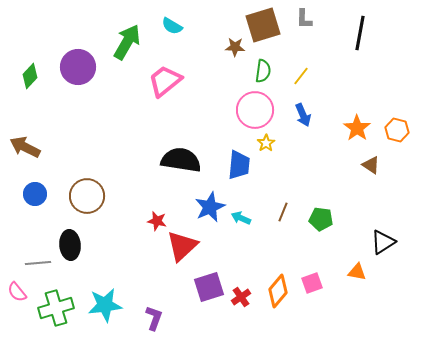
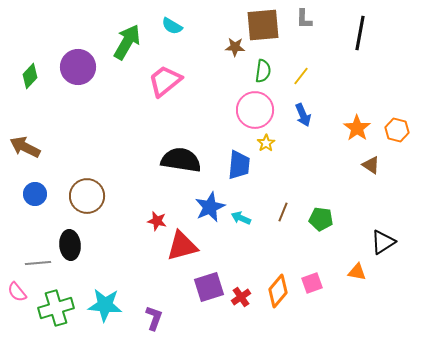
brown square: rotated 12 degrees clockwise
red triangle: rotated 28 degrees clockwise
cyan star: rotated 12 degrees clockwise
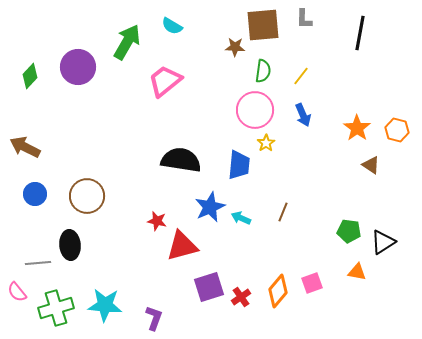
green pentagon: moved 28 px right, 12 px down
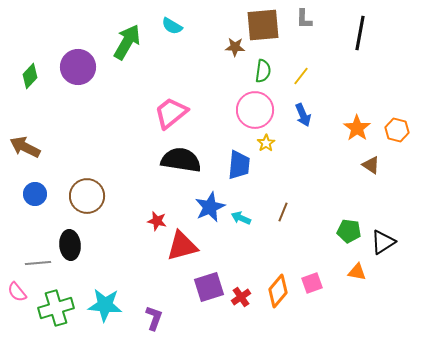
pink trapezoid: moved 6 px right, 32 px down
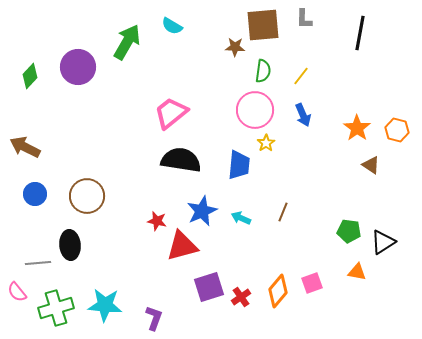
blue star: moved 8 px left, 4 px down
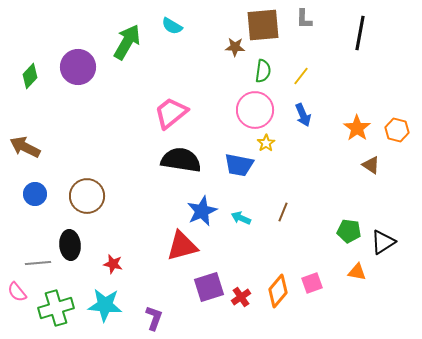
blue trapezoid: rotated 96 degrees clockwise
red star: moved 44 px left, 43 px down
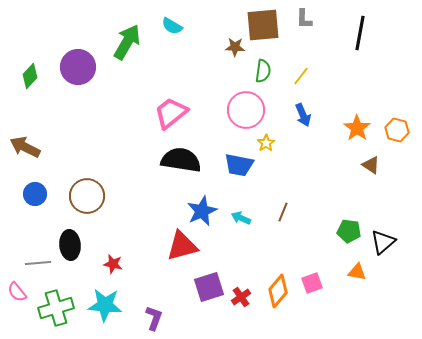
pink circle: moved 9 px left
black triangle: rotated 8 degrees counterclockwise
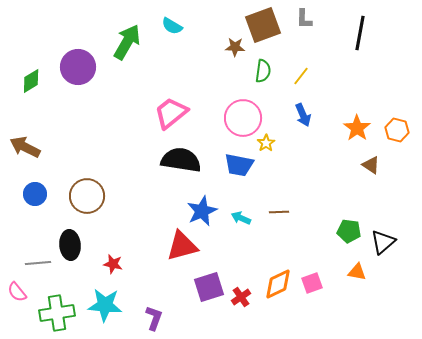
brown square: rotated 15 degrees counterclockwise
green diamond: moved 1 px right, 5 px down; rotated 15 degrees clockwise
pink circle: moved 3 px left, 8 px down
brown line: moved 4 px left; rotated 66 degrees clockwise
orange diamond: moved 7 px up; rotated 24 degrees clockwise
green cross: moved 1 px right, 5 px down; rotated 8 degrees clockwise
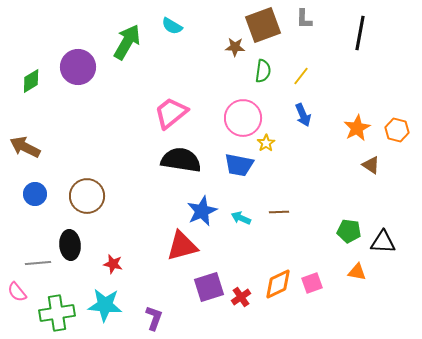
orange star: rotated 8 degrees clockwise
black triangle: rotated 44 degrees clockwise
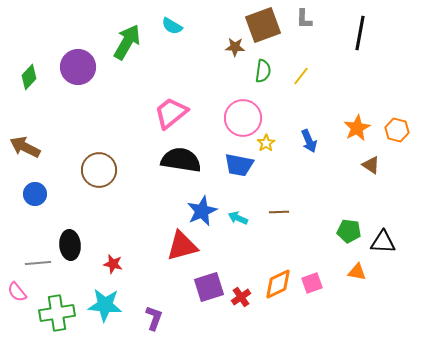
green diamond: moved 2 px left, 4 px up; rotated 15 degrees counterclockwise
blue arrow: moved 6 px right, 26 px down
brown circle: moved 12 px right, 26 px up
cyan arrow: moved 3 px left
